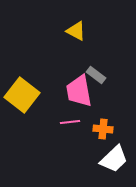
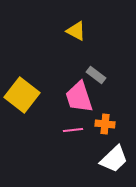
pink trapezoid: moved 6 px down; rotated 8 degrees counterclockwise
pink line: moved 3 px right, 8 px down
orange cross: moved 2 px right, 5 px up
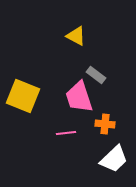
yellow triangle: moved 5 px down
yellow square: moved 1 px right, 1 px down; rotated 16 degrees counterclockwise
pink line: moved 7 px left, 3 px down
